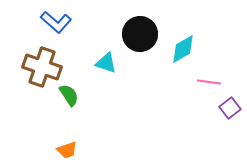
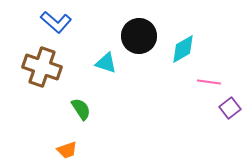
black circle: moved 1 px left, 2 px down
green semicircle: moved 12 px right, 14 px down
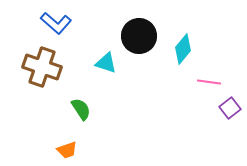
blue L-shape: moved 1 px down
cyan diamond: rotated 20 degrees counterclockwise
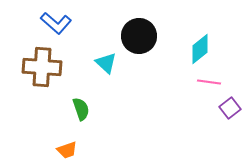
cyan diamond: moved 17 px right; rotated 12 degrees clockwise
cyan triangle: rotated 25 degrees clockwise
brown cross: rotated 15 degrees counterclockwise
green semicircle: rotated 15 degrees clockwise
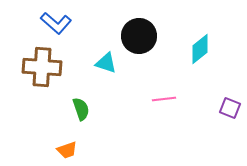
cyan triangle: rotated 25 degrees counterclockwise
pink line: moved 45 px left, 17 px down; rotated 15 degrees counterclockwise
purple square: rotated 30 degrees counterclockwise
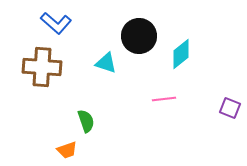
cyan diamond: moved 19 px left, 5 px down
green semicircle: moved 5 px right, 12 px down
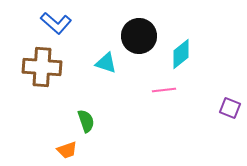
pink line: moved 9 px up
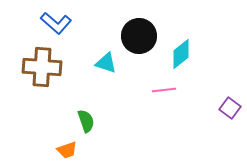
purple square: rotated 15 degrees clockwise
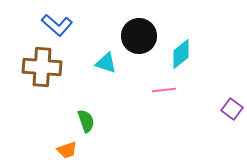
blue L-shape: moved 1 px right, 2 px down
purple square: moved 2 px right, 1 px down
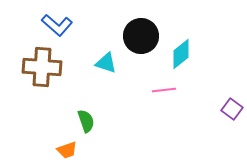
black circle: moved 2 px right
